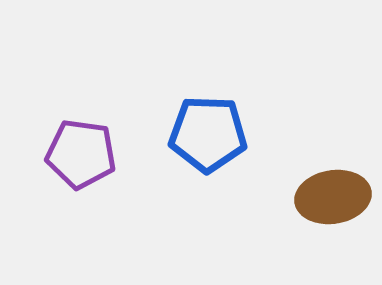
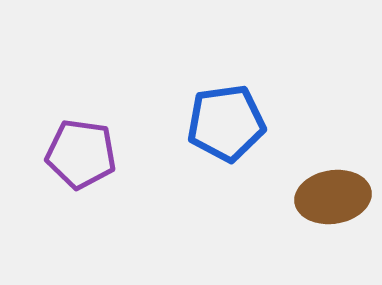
blue pentagon: moved 18 px right, 11 px up; rotated 10 degrees counterclockwise
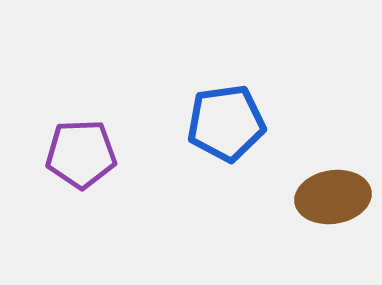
purple pentagon: rotated 10 degrees counterclockwise
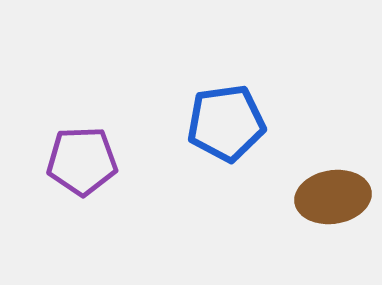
purple pentagon: moved 1 px right, 7 px down
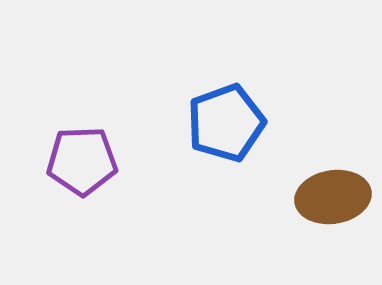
blue pentagon: rotated 12 degrees counterclockwise
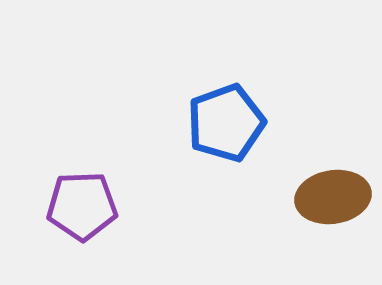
purple pentagon: moved 45 px down
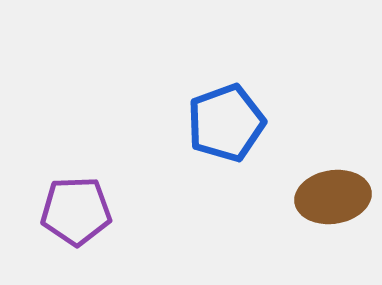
purple pentagon: moved 6 px left, 5 px down
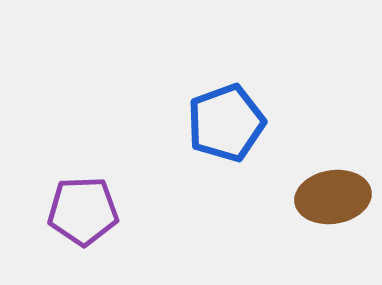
purple pentagon: moved 7 px right
